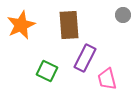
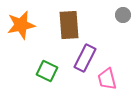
orange star: rotated 12 degrees clockwise
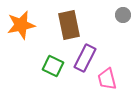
brown rectangle: rotated 8 degrees counterclockwise
green square: moved 6 px right, 5 px up
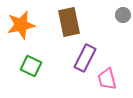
brown rectangle: moved 3 px up
green square: moved 22 px left
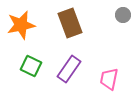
brown rectangle: moved 1 px right, 1 px down; rotated 8 degrees counterclockwise
purple rectangle: moved 16 px left, 11 px down; rotated 8 degrees clockwise
pink trapezoid: moved 2 px right; rotated 25 degrees clockwise
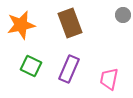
purple rectangle: rotated 12 degrees counterclockwise
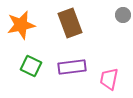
purple rectangle: moved 3 px right, 2 px up; rotated 60 degrees clockwise
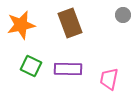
purple rectangle: moved 4 px left, 2 px down; rotated 8 degrees clockwise
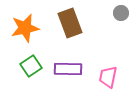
gray circle: moved 2 px left, 2 px up
orange star: moved 4 px right, 3 px down
green square: rotated 30 degrees clockwise
pink trapezoid: moved 1 px left, 2 px up
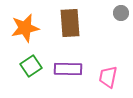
brown rectangle: rotated 16 degrees clockwise
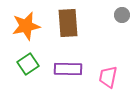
gray circle: moved 1 px right, 2 px down
brown rectangle: moved 2 px left
orange star: moved 1 px right, 2 px up
green square: moved 3 px left, 2 px up
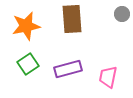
gray circle: moved 1 px up
brown rectangle: moved 4 px right, 4 px up
purple rectangle: rotated 16 degrees counterclockwise
